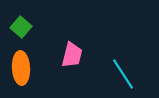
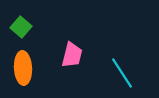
orange ellipse: moved 2 px right
cyan line: moved 1 px left, 1 px up
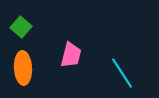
pink trapezoid: moved 1 px left
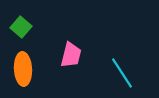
orange ellipse: moved 1 px down
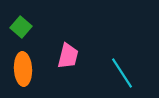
pink trapezoid: moved 3 px left, 1 px down
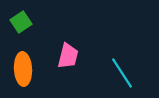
green square: moved 5 px up; rotated 15 degrees clockwise
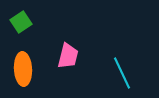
cyan line: rotated 8 degrees clockwise
